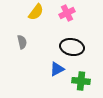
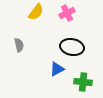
gray semicircle: moved 3 px left, 3 px down
green cross: moved 2 px right, 1 px down
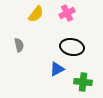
yellow semicircle: moved 2 px down
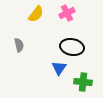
blue triangle: moved 2 px right, 1 px up; rotated 28 degrees counterclockwise
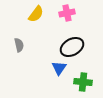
pink cross: rotated 14 degrees clockwise
black ellipse: rotated 40 degrees counterclockwise
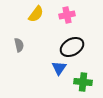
pink cross: moved 2 px down
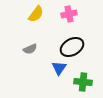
pink cross: moved 2 px right, 1 px up
gray semicircle: moved 11 px right, 4 px down; rotated 80 degrees clockwise
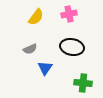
yellow semicircle: moved 3 px down
black ellipse: rotated 40 degrees clockwise
blue triangle: moved 14 px left
green cross: moved 1 px down
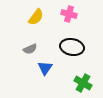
pink cross: rotated 28 degrees clockwise
green cross: rotated 24 degrees clockwise
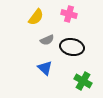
gray semicircle: moved 17 px right, 9 px up
blue triangle: rotated 21 degrees counterclockwise
green cross: moved 2 px up
